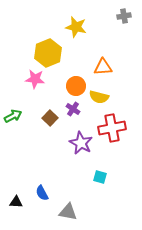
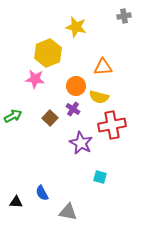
red cross: moved 3 px up
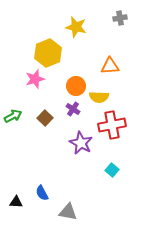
gray cross: moved 4 px left, 2 px down
orange triangle: moved 7 px right, 1 px up
pink star: rotated 24 degrees counterclockwise
yellow semicircle: rotated 12 degrees counterclockwise
brown square: moved 5 px left
cyan square: moved 12 px right, 7 px up; rotated 24 degrees clockwise
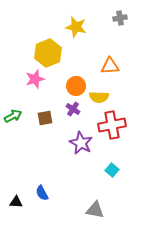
brown square: rotated 35 degrees clockwise
gray triangle: moved 27 px right, 2 px up
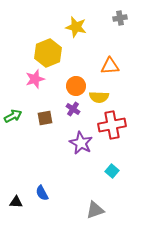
cyan square: moved 1 px down
gray triangle: rotated 30 degrees counterclockwise
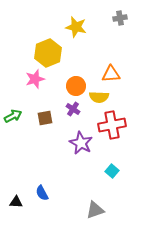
orange triangle: moved 1 px right, 8 px down
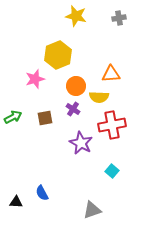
gray cross: moved 1 px left
yellow star: moved 11 px up
yellow hexagon: moved 10 px right, 2 px down
green arrow: moved 1 px down
gray triangle: moved 3 px left
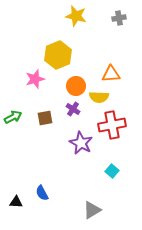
gray triangle: rotated 12 degrees counterclockwise
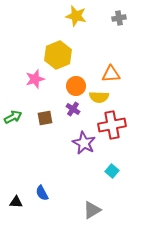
purple star: moved 3 px right
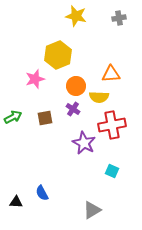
cyan square: rotated 16 degrees counterclockwise
